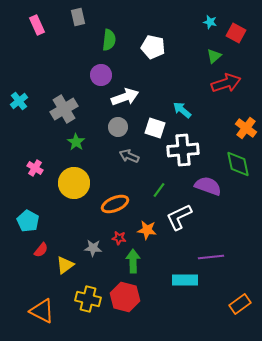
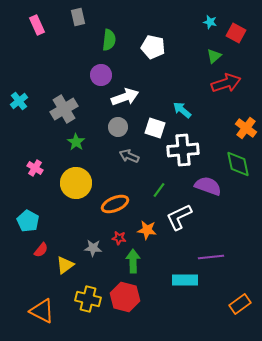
yellow circle: moved 2 px right
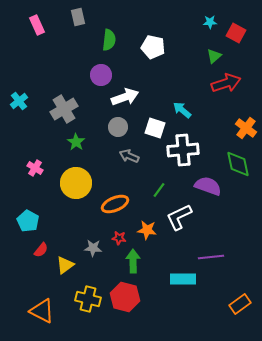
cyan star: rotated 16 degrees counterclockwise
cyan rectangle: moved 2 px left, 1 px up
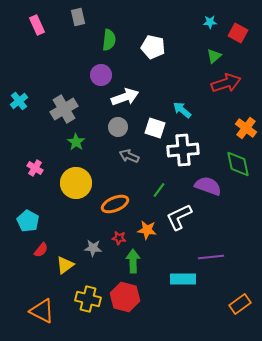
red square: moved 2 px right
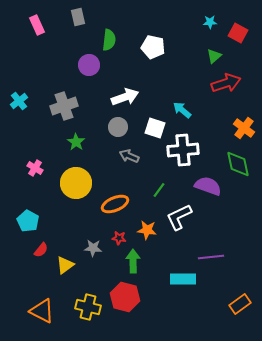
purple circle: moved 12 px left, 10 px up
gray cross: moved 3 px up; rotated 12 degrees clockwise
orange cross: moved 2 px left
yellow cross: moved 8 px down
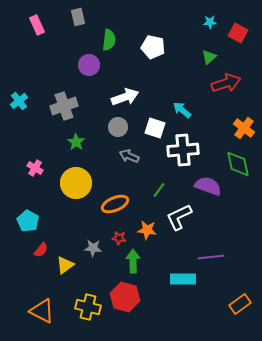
green triangle: moved 5 px left, 1 px down
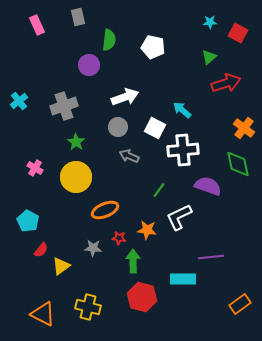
white square: rotated 10 degrees clockwise
yellow circle: moved 6 px up
orange ellipse: moved 10 px left, 6 px down
yellow triangle: moved 4 px left, 1 px down
red hexagon: moved 17 px right
orange triangle: moved 1 px right, 3 px down
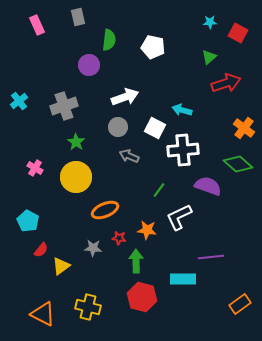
cyan arrow: rotated 24 degrees counterclockwise
green diamond: rotated 36 degrees counterclockwise
green arrow: moved 3 px right
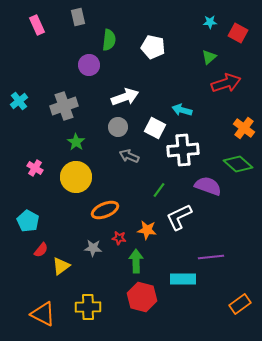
yellow cross: rotated 15 degrees counterclockwise
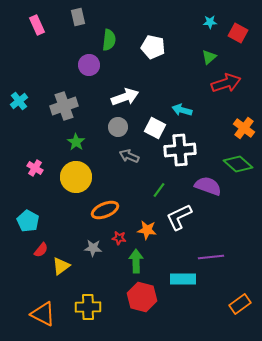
white cross: moved 3 px left
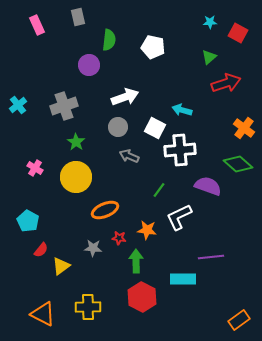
cyan cross: moved 1 px left, 4 px down
red hexagon: rotated 12 degrees clockwise
orange rectangle: moved 1 px left, 16 px down
